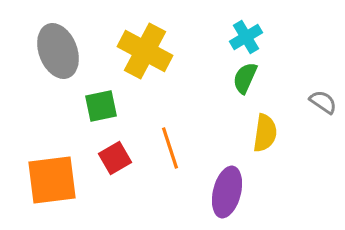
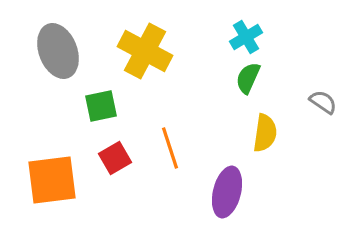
green semicircle: moved 3 px right
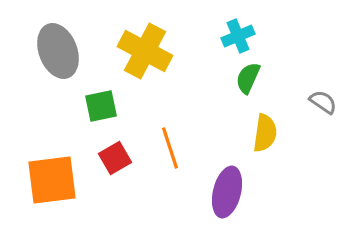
cyan cross: moved 8 px left, 1 px up; rotated 8 degrees clockwise
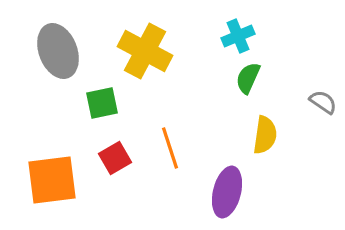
green square: moved 1 px right, 3 px up
yellow semicircle: moved 2 px down
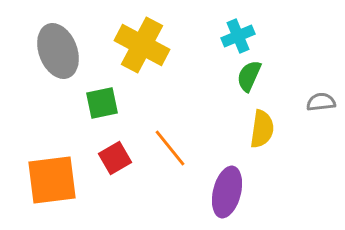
yellow cross: moved 3 px left, 6 px up
green semicircle: moved 1 px right, 2 px up
gray semicircle: moved 2 px left; rotated 40 degrees counterclockwise
yellow semicircle: moved 3 px left, 6 px up
orange line: rotated 21 degrees counterclockwise
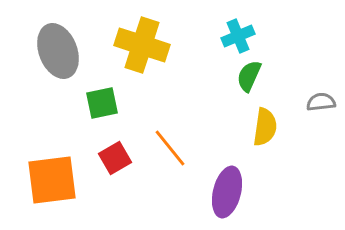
yellow cross: rotated 10 degrees counterclockwise
yellow semicircle: moved 3 px right, 2 px up
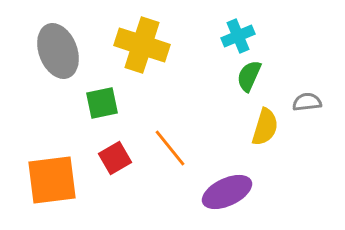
gray semicircle: moved 14 px left
yellow semicircle: rotated 9 degrees clockwise
purple ellipse: rotated 51 degrees clockwise
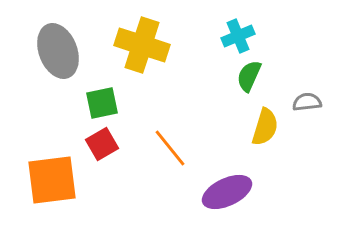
red square: moved 13 px left, 14 px up
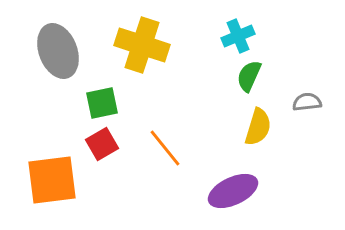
yellow semicircle: moved 7 px left
orange line: moved 5 px left
purple ellipse: moved 6 px right, 1 px up
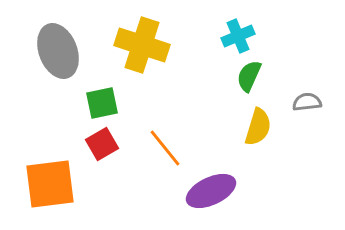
orange square: moved 2 px left, 4 px down
purple ellipse: moved 22 px left
